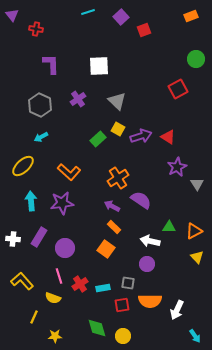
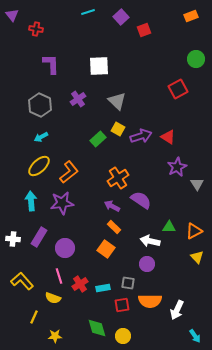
yellow ellipse at (23, 166): moved 16 px right
orange L-shape at (69, 172): rotated 80 degrees counterclockwise
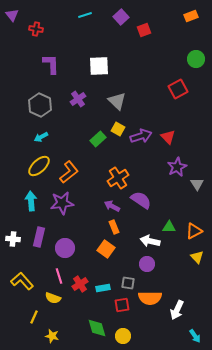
cyan line at (88, 12): moved 3 px left, 3 px down
red triangle at (168, 137): rotated 14 degrees clockwise
orange rectangle at (114, 227): rotated 24 degrees clockwise
purple rectangle at (39, 237): rotated 18 degrees counterclockwise
orange semicircle at (150, 301): moved 3 px up
yellow star at (55, 336): moved 3 px left; rotated 16 degrees clockwise
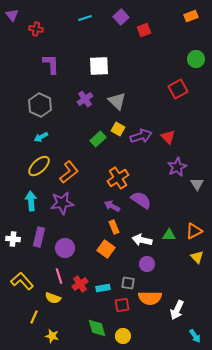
cyan line at (85, 15): moved 3 px down
purple cross at (78, 99): moved 7 px right
green triangle at (169, 227): moved 8 px down
white arrow at (150, 241): moved 8 px left, 1 px up
